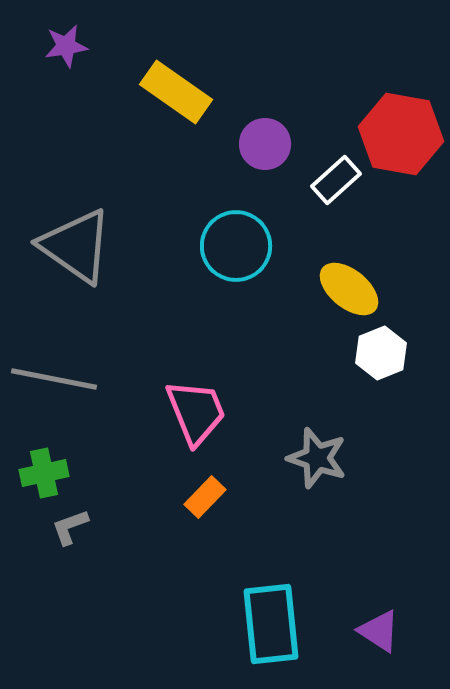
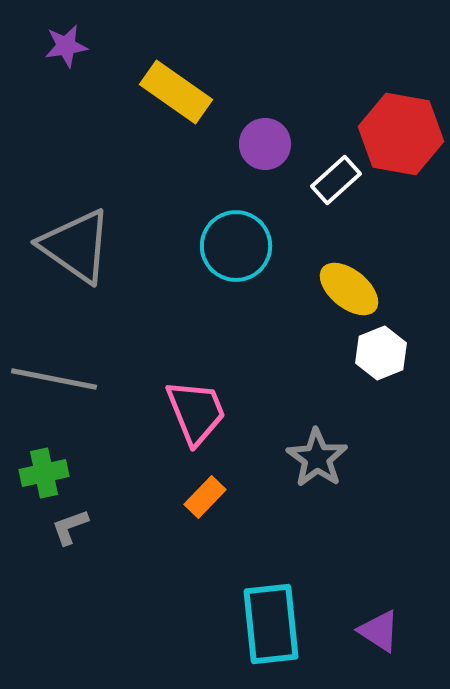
gray star: rotated 16 degrees clockwise
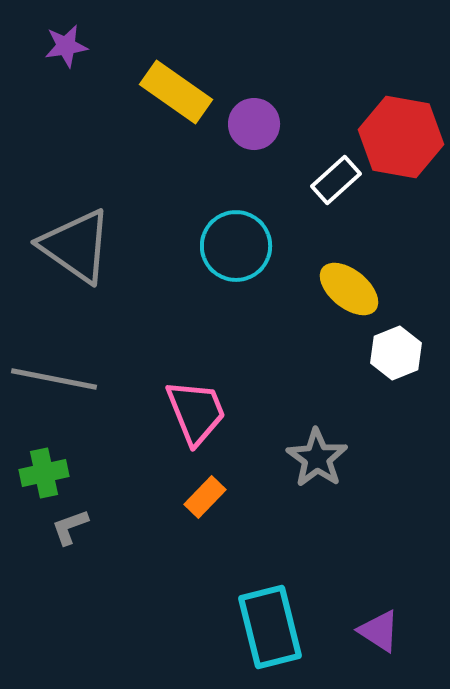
red hexagon: moved 3 px down
purple circle: moved 11 px left, 20 px up
white hexagon: moved 15 px right
cyan rectangle: moved 1 px left, 3 px down; rotated 8 degrees counterclockwise
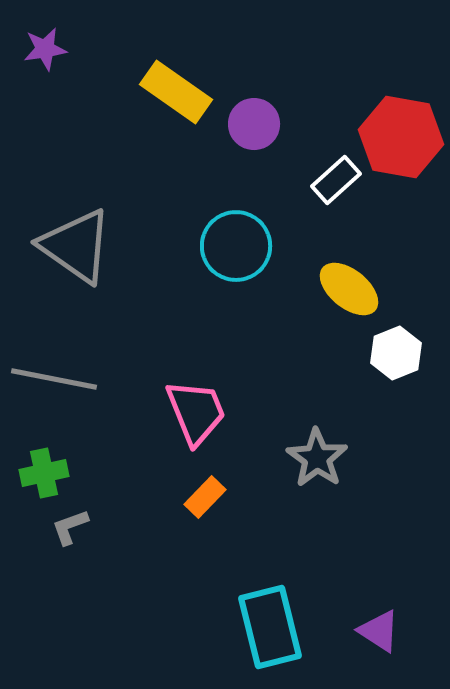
purple star: moved 21 px left, 3 px down
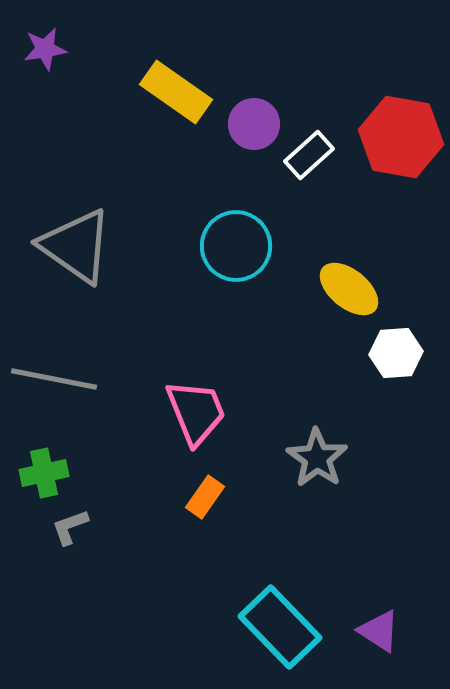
white rectangle: moved 27 px left, 25 px up
white hexagon: rotated 18 degrees clockwise
orange rectangle: rotated 9 degrees counterclockwise
cyan rectangle: moved 10 px right; rotated 30 degrees counterclockwise
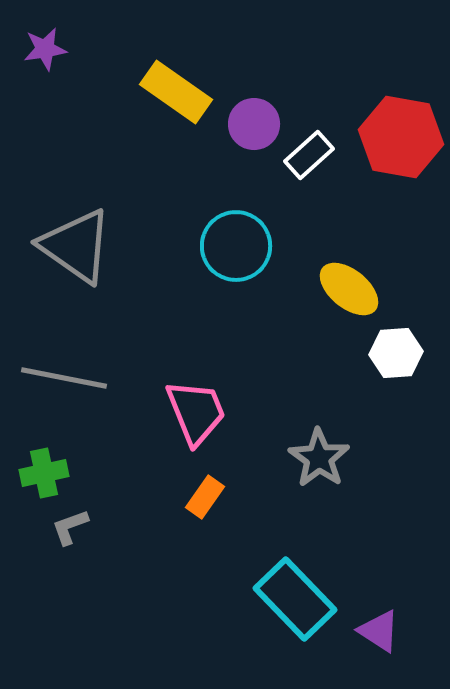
gray line: moved 10 px right, 1 px up
gray star: moved 2 px right
cyan rectangle: moved 15 px right, 28 px up
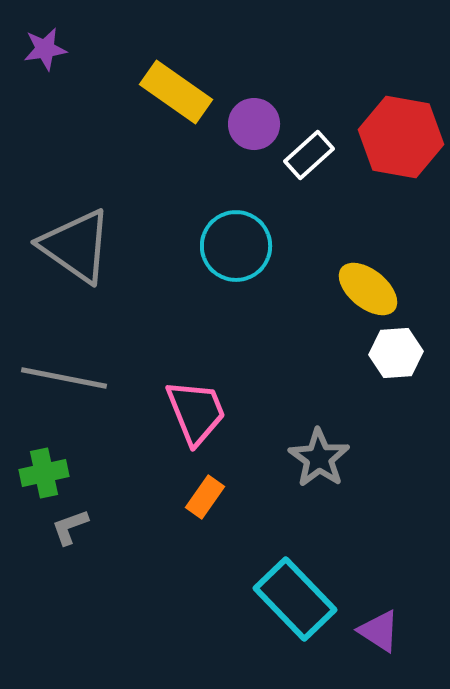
yellow ellipse: moved 19 px right
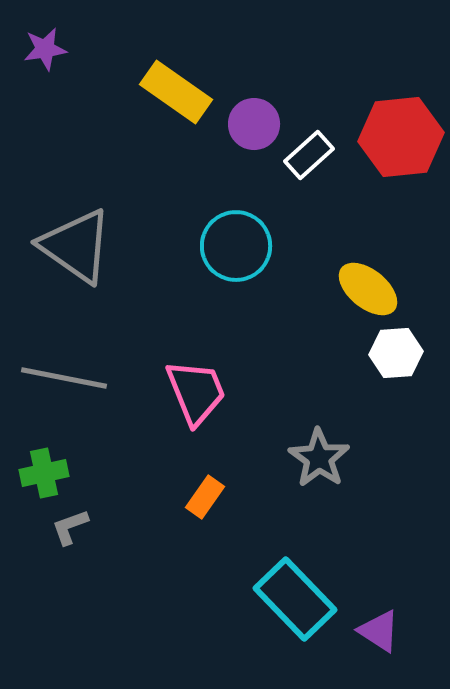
red hexagon: rotated 16 degrees counterclockwise
pink trapezoid: moved 20 px up
